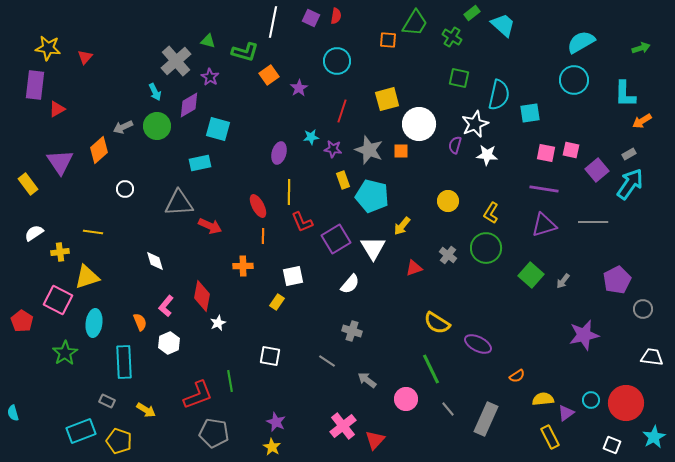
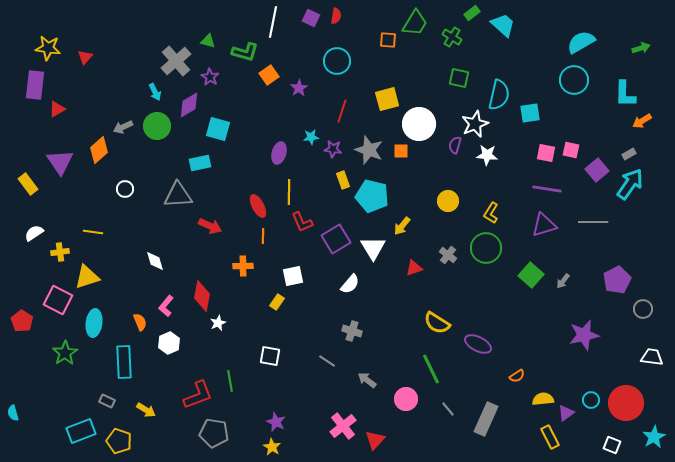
purple line at (544, 189): moved 3 px right
gray triangle at (179, 203): moved 1 px left, 8 px up
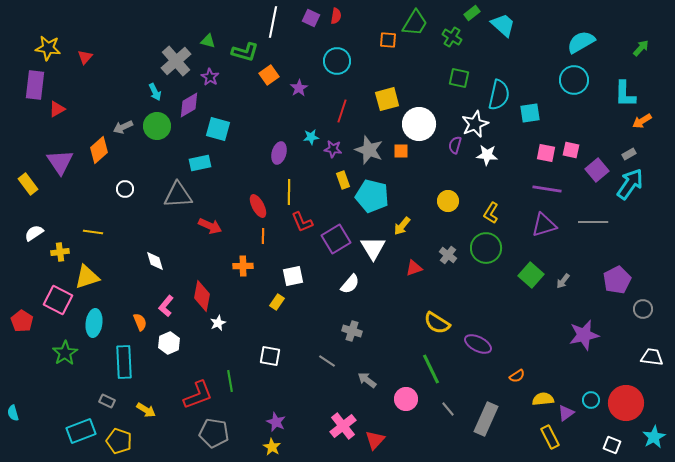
green arrow at (641, 48): rotated 30 degrees counterclockwise
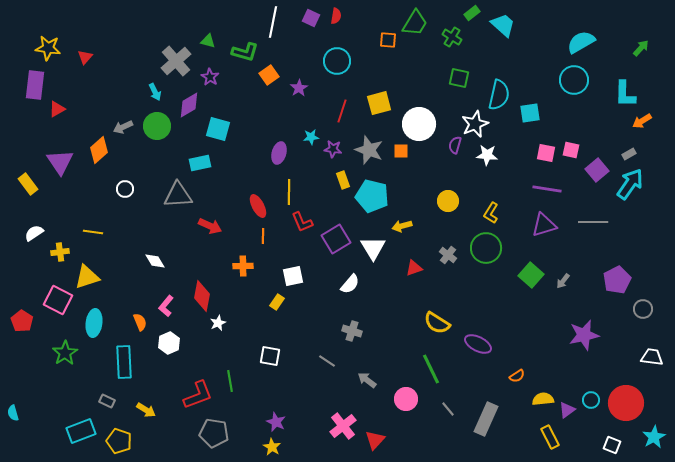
yellow square at (387, 99): moved 8 px left, 4 px down
yellow arrow at (402, 226): rotated 36 degrees clockwise
white diamond at (155, 261): rotated 15 degrees counterclockwise
purple triangle at (566, 413): moved 1 px right, 3 px up
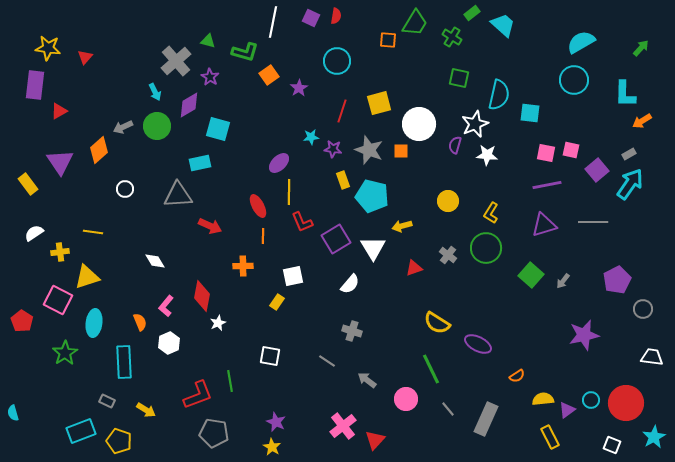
red triangle at (57, 109): moved 2 px right, 2 px down
cyan square at (530, 113): rotated 15 degrees clockwise
purple ellipse at (279, 153): moved 10 px down; rotated 30 degrees clockwise
purple line at (547, 189): moved 4 px up; rotated 20 degrees counterclockwise
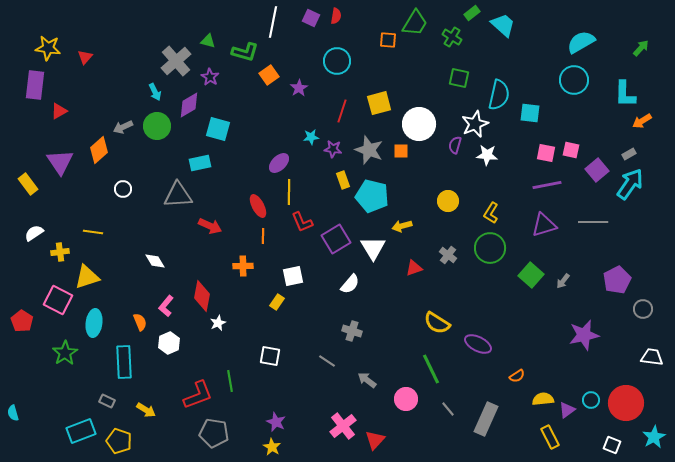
white circle at (125, 189): moved 2 px left
green circle at (486, 248): moved 4 px right
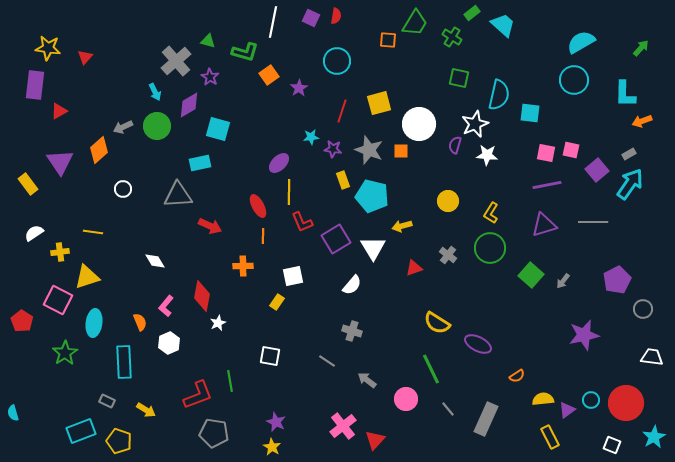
orange arrow at (642, 121): rotated 12 degrees clockwise
white semicircle at (350, 284): moved 2 px right, 1 px down
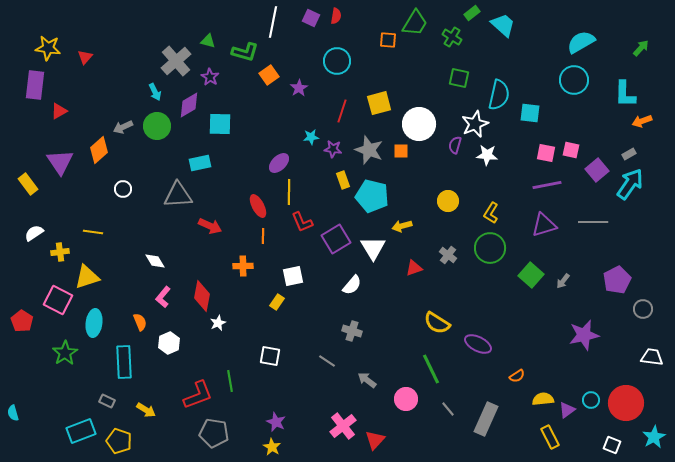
cyan square at (218, 129): moved 2 px right, 5 px up; rotated 15 degrees counterclockwise
pink L-shape at (166, 306): moved 3 px left, 9 px up
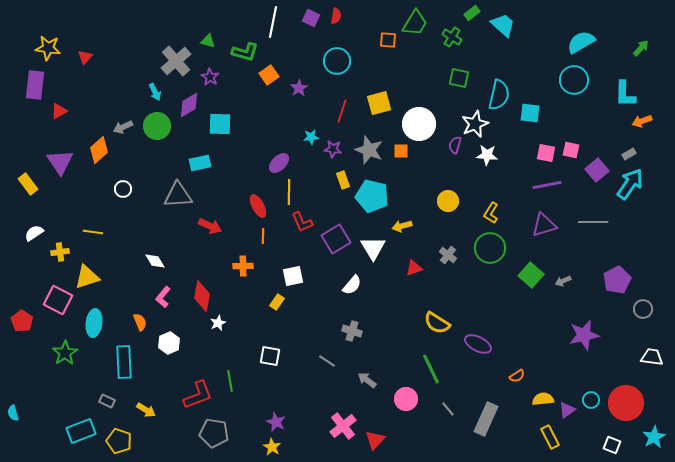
gray arrow at (563, 281): rotated 28 degrees clockwise
